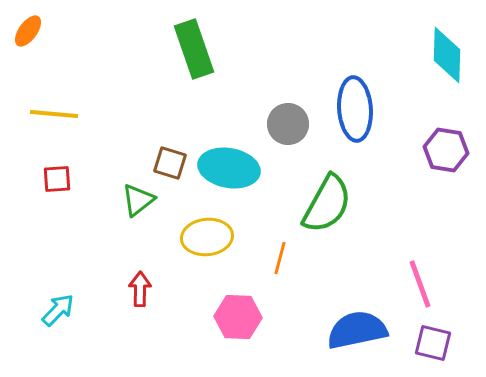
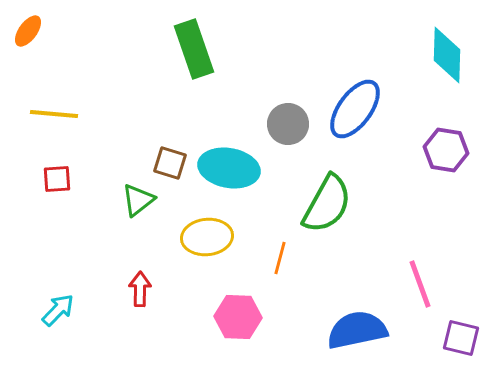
blue ellipse: rotated 40 degrees clockwise
purple square: moved 28 px right, 5 px up
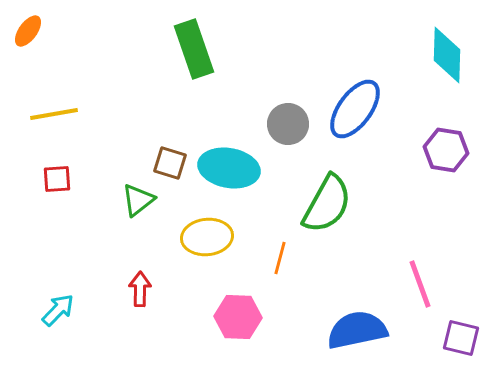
yellow line: rotated 15 degrees counterclockwise
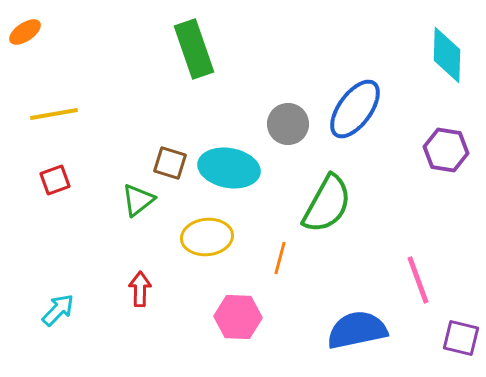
orange ellipse: moved 3 px left, 1 px down; rotated 20 degrees clockwise
red square: moved 2 px left, 1 px down; rotated 16 degrees counterclockwise
pink line: moved 2 px left, 4 px up
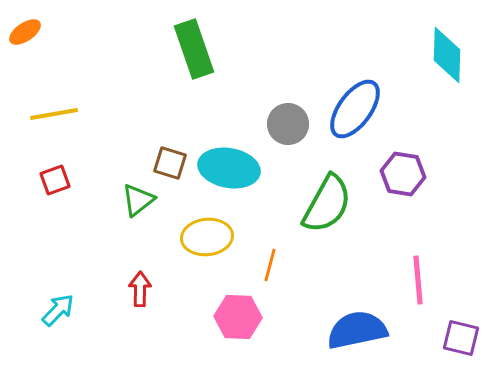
purple hexagon: moved 43 px left, 24 px down
orange line: moved 10 px left, 7 px down
pink line: rotated 15 degrees clockwise
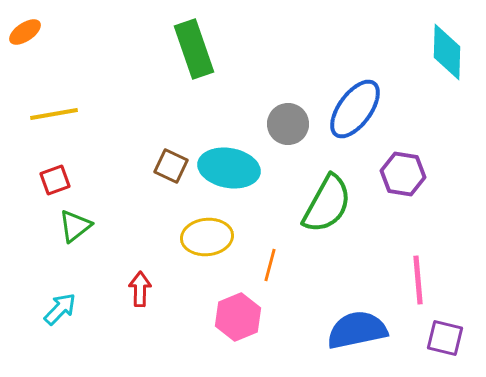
cyan diamond: moved 3 px up
brown square: moved 1 px right, 3 px down; rotated 8 degrees clockwise
green triangle: moved 63 px left, 26 px down
cyan arrow: moved 2 px right, 1 px up
pink hexagon: rotated 24 degrees counterclockwise
purple square: moved 16 px left
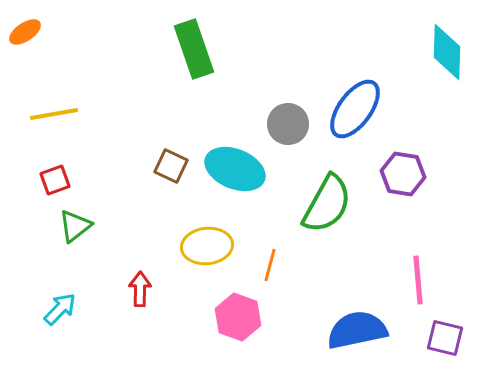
cyan ellipse: moved 6 px right, 1 px down; rotated 12 degrees clockwise
yellow ellipse: moved 9 px down
pink hexagon: rotated 18 degrees counterclockwise
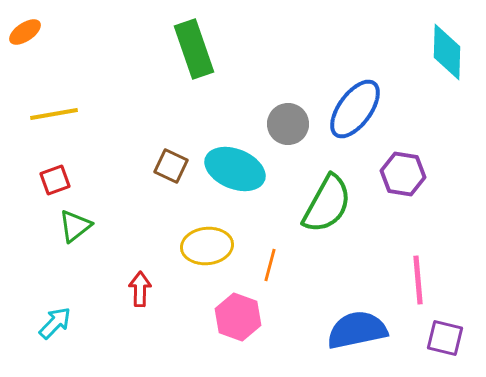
cyan arrow: moved 5 px left, 14 px down
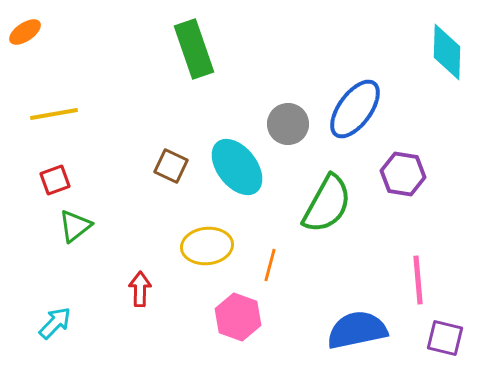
cyan ellipse: moved 2 px right, 2 px up; rotated 30 degrees clockwise
